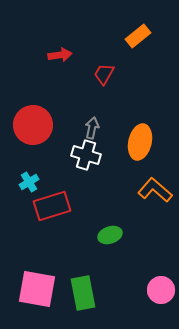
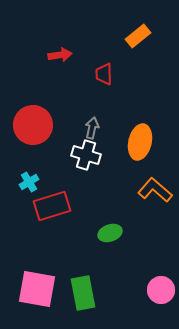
red trapezoid: rotated 30 degrees counterclockwise
green ellipse: moved 2 px up
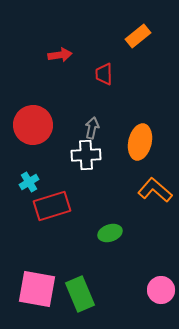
white cross: rotated 20 degrees counterclockwise
green rectangle: moved 3 px left, 1 px down; rotated 12 degrees counterclockwise
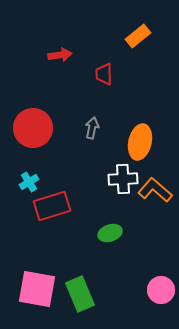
red circle: moved 3 px down
white cross: moved 37 px right, 24 px down
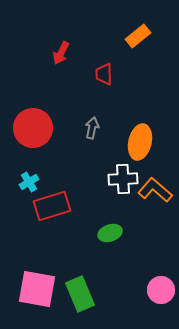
red arrow: moved 1 px right, 2 px up; rotated 125 degrees clockwise
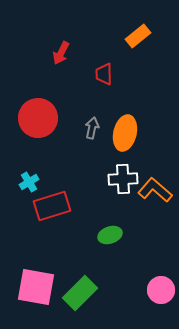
red circle: moved 5 px right, 10 px up
orange ellipse: moved 15 px left, 9 px up
green ellipse: moved 2 px down
pink square: moved 1 px left, 2 px up
green rectangle: moved 1 px up; rotated 68 degrees clockwise
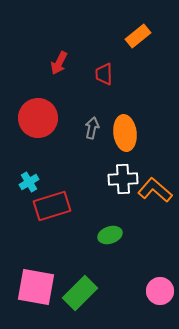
red arrow: moved 2 px left, 10 px down
orange ellipse: rotated 20 degrees counterclockwise
pink circle: moved 1 px left, 1 px down
